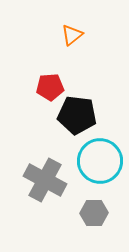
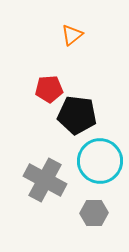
red pentagon: moved 1 px left, 2 px down
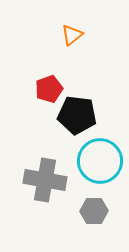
red pentagon: rotated 16 degrees counterclockwise
gray cross: rotated 18 degrees counterclockwise
gray hexagon: moved 2 px up
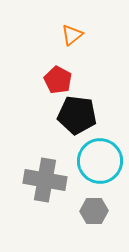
red pentagon: moved 9 px right, 9 px up; rotated 24 degrees counterclockwise
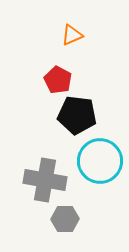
orange triangle: rotated 15 degrees clockwise
gray hexagon: moved 29 px left, 8 px down
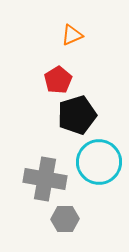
red pentagon: rotated 12 degrees clockwise
black pentagon: rotated 24 degrees counterclockwise
cyan circle: moved 1 px left, 1 px down
gray cross: moved 1 px up
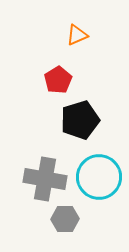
orange triangle: moved 5 px right
black pentagon: moved 3 px right, 5 px down
cyan circle: moved 15 px down
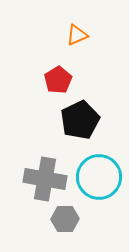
black pentagon: rotated 9 degrees counterclockwise
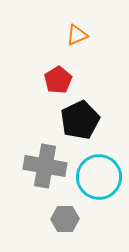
gray cross: moved 13 px up
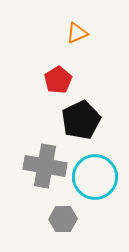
orange triangle: moved 2 px up
black pentagon: moved 1 px right
cyan circle: moved 4 px left
gray hexagon: moved 2 px left
